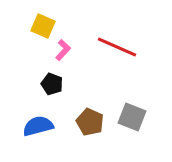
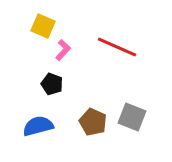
brown pentagon: moved 3 px right
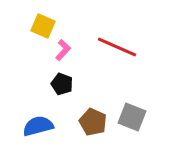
black pentagon: moved 10 px right
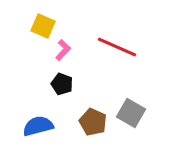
gray square: moved 1 px left, 4 px up; rotated 8 degrees clockwise
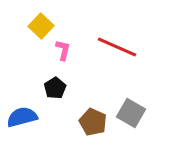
yellow square: moved 2 px left; rotated 20 degrees clockwise
pink L-shape: rotated 30 degrees counterclockwise
black pentagon: moved 7 px left, 4 px down; rotated 20 degrees clockwise
blue semicircle: moved 16 px left, 9 px up
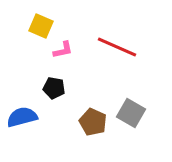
yellow square: rotated 20 degrees counterclockwise
pink L-shape: rotated 65 degrees clockwise
black pentagon: moved 1 px left; rotated 30 degrees counterclockwise
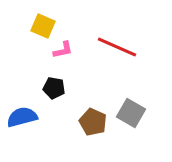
yellow square: moved 2 px right
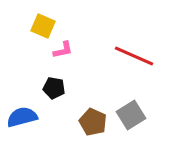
red line: moved 17 px right, 9 px down
gray square: moved 2 px down; rotated 28 degrees clockwise
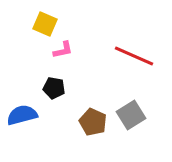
yellow square: moved 2 px right, 2 px up
blue semicircle: moved 2 px up
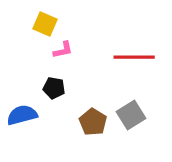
red line: moved 1 px down; rotated 24 degrees counterclockwise
brown pentagon: rotated 8 degrees clockwise
